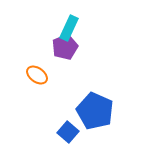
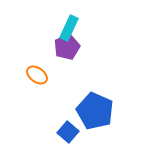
purple pentagon: moved 2 px right
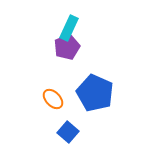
orange ellipse: moved 16 px right, 24 px down; rotated 10 degrees clockwise
blue pentagon: moved 18 px up
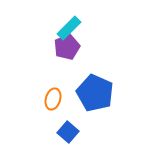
cyan rectangle: rotated 20 degrees clockwise
orange ellipse: rotated 60 degrees clockwise
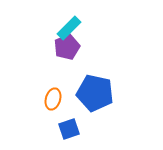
blue pentagon: rotated 12 degrees counterclockwise
blue square: moved 1 px right, 3 px up; rotated 30 degrees clockwise
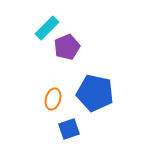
cyan rectangle: moved 22 px left
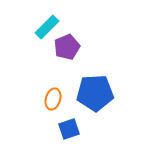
cyan rectangle: moved 1 px up
blue pentagon: rotated 15 degrees counterclockwise
